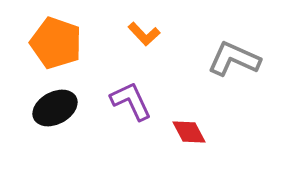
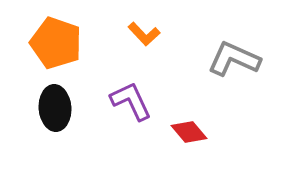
black ellipse: rotated 66 degrees counterclockwise
red diamond: rotated 12 degrees counterclockwise
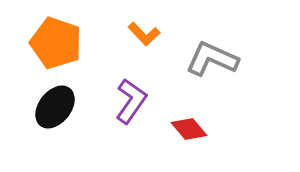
gray L-shape: moved 22 px left
purple L-shape: rotated 60 degrees clockwise
black ellipse: moved 1 px up; rotated 42 degrees clockwise
red diamond: moved 3 px up
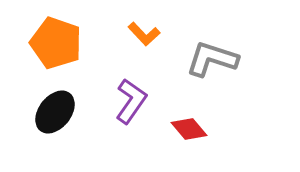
gray L-shape: rotated 6 degrees counterclockwise
black ellipse: moved 5 px down
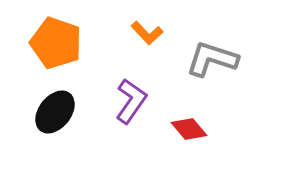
orange L-shape: moved 3 px right, 1 px up
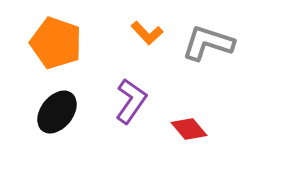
gray L-shape: moved 4 px left, 16 px up
black ellipse: moved 2 px right
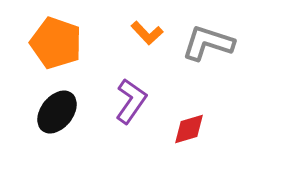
red diamond: rotated 66 degrees counterclockwise
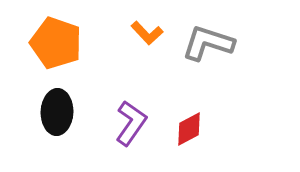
purple L-shape: moved 22 px down
black ellipse: rotated 36 degrees counterclockwise
red diamond: rotated 12 degrees counterclockwise
